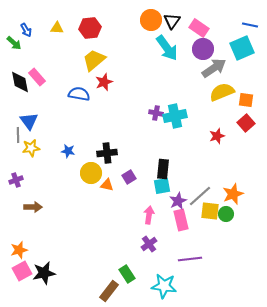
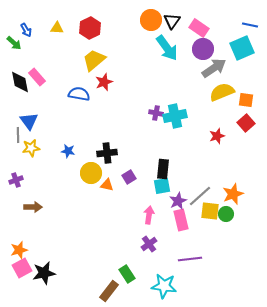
red hexagon at (90, 28): rotated 20 degrees counterclockwise
pink square at (22, 271): moved 3 px up
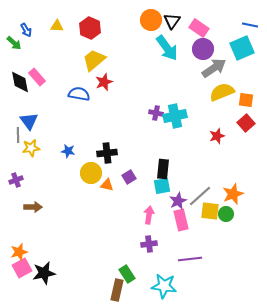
yellow triangle at (57, 28): moved 2 px up
red hexagon at (90, 28): rotated 10 degrees counterclockwise
purple cross at (149, 244): rotated 28 degrees clockwise
orange star at (19, 250): moved 2 px down
brown rectangle at (109, 291): moved 8 px right, 1 px up; rotated 25 degrees counterclockwise
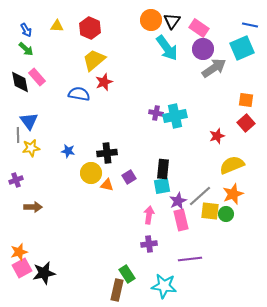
green arrow at (14, 43): moved 12 px right, 6 px down
yellow semicircle at (222, 92): moved 10 px right, 73 px down
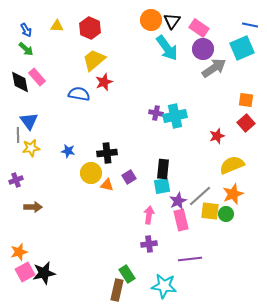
pink square at (22, 268): moved 3 px right, 4 px down
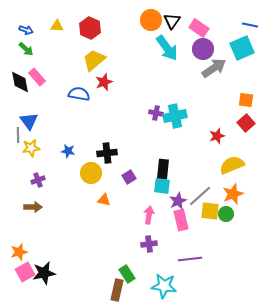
blue arrow at (26, 30): rotated 40 degrees counterclockwise
purple cross at (16, 180): moved 22 px right
orange triangle at (107, 185): moved 3 px left, 15 px down
cyan square at (162, 186): rotated 18 degrees clockwise
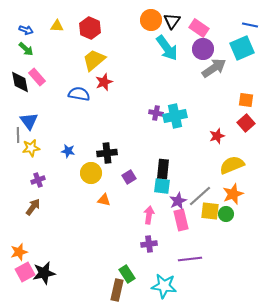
brown arrow at (33, 207): rotated 54 degrees counterclockwise
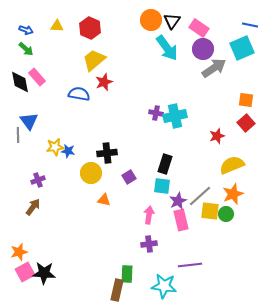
yellow star at (31, 148): moved 24 px right, 1 px up
black rectangle at (163, 169): moved 2 px right, 5 px up; rotated 12 degrees clockwise
purple line at (190, 259): moved 6 px down
black star at (44, 273): rotated 15 degrees clockwise
green rectangle at (127, 274): rotated 36 degrees clockwise
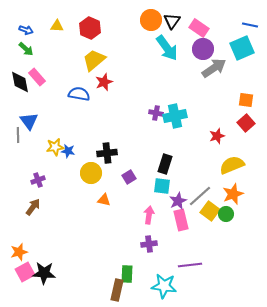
yellow square at (210, 211): rotated 30 degrees clockwise
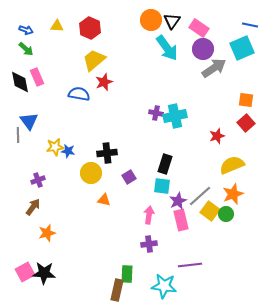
pink rectangle at (37, 77): rotated 18 degrees clockwise
orange star at (19, 252): moved 28 px right, 19 px up
